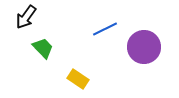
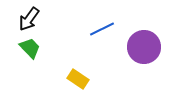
black arrow: moved 3 px right, 2 px down
blue line: moved 3 px left
green trapezoid: moved 13 px left
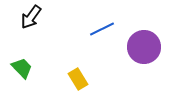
black arrow: moved 2 px right, 2 px up
green trapezoid: moved 8 px left, 20 px down
yellow rectangle: rotated 25 degrees clockwise
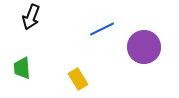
black arrow: rotated 15 degrees counterclockwise
green trapezoid: rotated 140 degrees counterclockwise
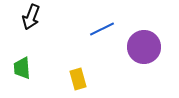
yellow rectangle: rotated 15 degrees clockwise
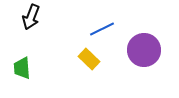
purple circle: moved 3 px down
yellow rectangle: moved 11 px right, 20 px up; rotated 30 degrees counterclockwise
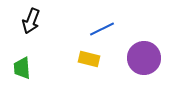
black arrow: moved 4 px down
purple circle: moved 8 px down
yellow rectangle: rotated 30 degrees counterclockwise
